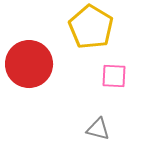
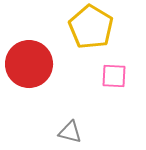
gray triangle: moved 28 px left, 3 px down
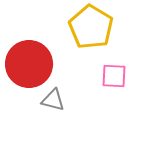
gray triangle: moved 17 px left, 32 px up
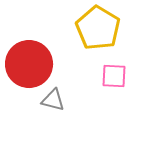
yellow pentagon: moved 7 px right, 1 px down
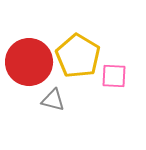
yellow pentagon: moved 20 px left, 28 px down
red circle: moved 2 px up
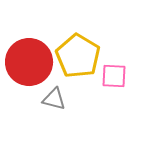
gray triangle: moved 1 px right, 1 px up
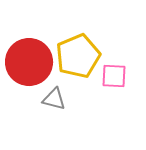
yellow pentagon: rotated 18 degrees clockwise
